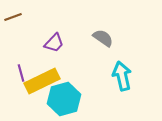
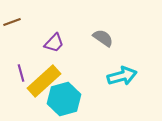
brown line: moved 1 px left, 5 px down
cyan arrow: rotated 88 degrees clockwise
yellow rectangle: moved 2 px right; rotated 16 degrees counterclockwise
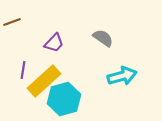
purple line: moved 2 px right, 3 px up; rotated 24 degrees clockwise
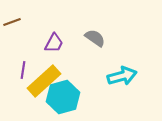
gray semicircle: moved 8 px left
purple trapezoid: rotated 15 degrees counterclockwise
cyan hexagon: moved 1 px left, 2 px up
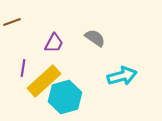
purple line: moved 2 px up
cyan hexagon: moved 2 px right
